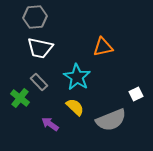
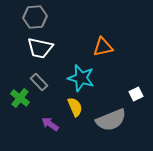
cyan star: moved 4 px right, 1 px down; rotated 16 degrees counterclockwise
yellow semicircle: rotated 24 degrees clockwise
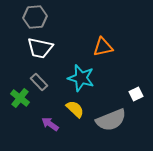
yellow semicircle: moved 2 px down; rotated 24 degrees counterclockwise
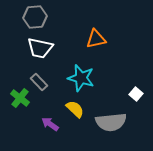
orange triangle: moved 7 px left, 8 px up
white square: rotated 24 degrees counterclockwise
gray semicircle: moved 2 px down; rotated 16 degrees clockwise
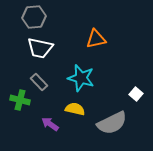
gray hexagon: moved 1 px left
green cross: moved 2 px down; rotated 24 degrees counterclockwise
yellow semicircle: rotated 30 degrees counterclockwise
gray semicircle: moved 1 px right, 1 px down; rotated 20 degrees counterclockwise
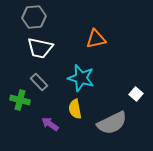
yellow semicircle: rotated 114 degrees counterclockwise
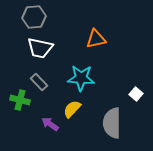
cyan star: rotated 12 degrees counterclockwise
yellow semicircle: moved 3 px left; rotated 54 degrees clockwise
gray semicircle: rotated 116 degrees clockwise
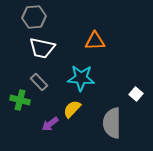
orange triangle: moved 1 px left, 2 px down; rotated 10 degrees clockwise
white trapezoid: moved 2 px right
purple arrow: rotated 72 degrees counterclockwise
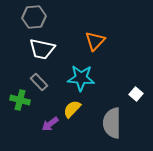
orange triangle: rotated 45 degrees counterclockwise
white trapezoid: moved 1 px down
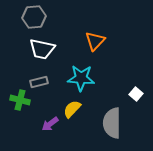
gray rectangle: rotated 60 degrees counterclockwise
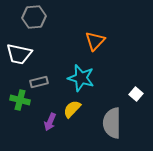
white trapezoid: moved 23 px left, 5 px down
cyan star: rotated 12 degrees clockwise
purple arrow: moved 2 px up; rotated 30 degrees counterclockwise
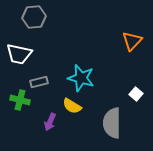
orange triangle: moved 37 px right
yellow semicircle: moved 3 px up; rotated 102 degrees counterclockwise
